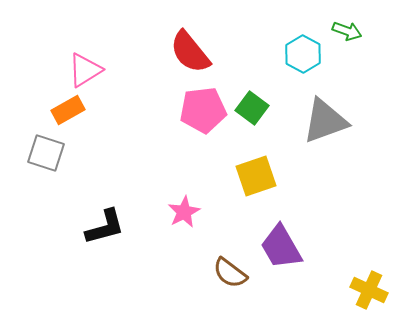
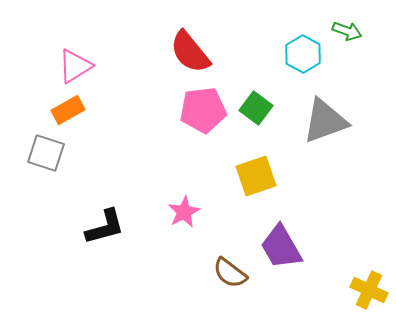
pink triangle: moved 10 px left, 4 px up
green square: moved 4 px right
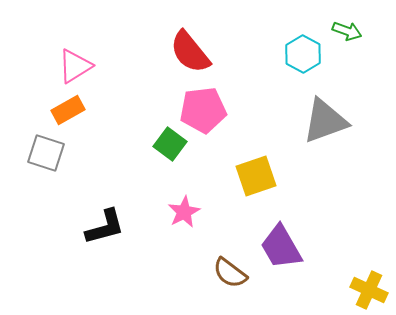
green square: moved 86 px left, 36 px down
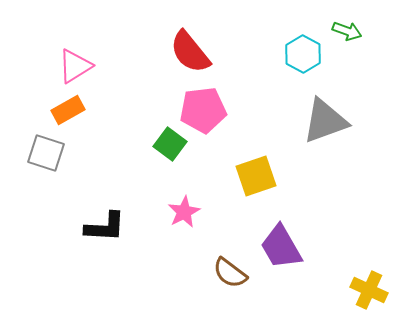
black L-shape: rotated 18 degrees clockwise
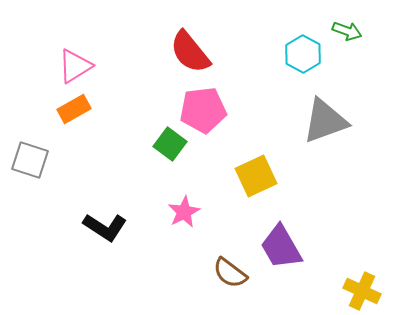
orange rectangle: moved 6 px right, 1 px up
gray square: moved 16 px left, 7 px down
yellow square: rotated 6 degrees counterclockwise
black L-shape: rotated 30 degrees clockwise
yellow cross: moved 7 px left, 1 px down
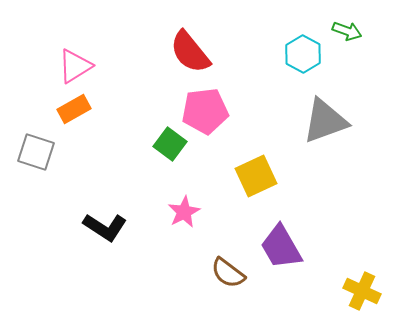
pink pentagon: moved 2 px right, 1 px down
gray square: moved 6 px right, 8 px up
brown semicircle: moved 2 px left
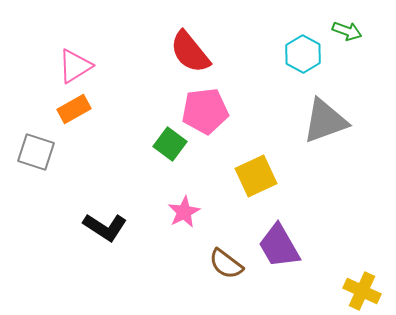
purple trapezoid: moved 2 px left, 1 px up
brown semicircle: moved 2 px left, 9 px up
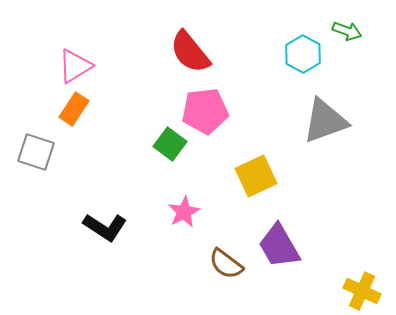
orange rectangle: rotated 28 degrees counterclockwise
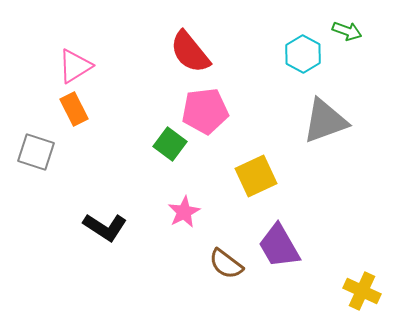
orange rectangle: rotated 60 degrees counterclockwise
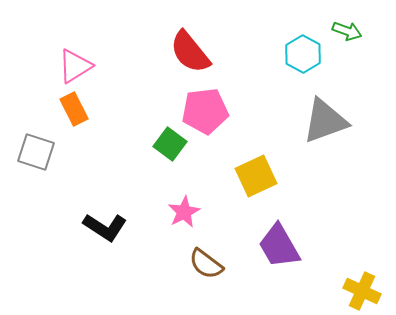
brown semicircle: moved 20 px left
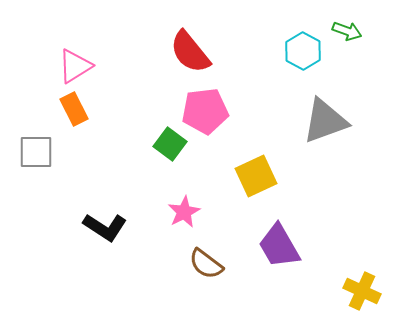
cyan hexagon: moved 3 px up
gray square: rotated 18 degrees counterclockwise
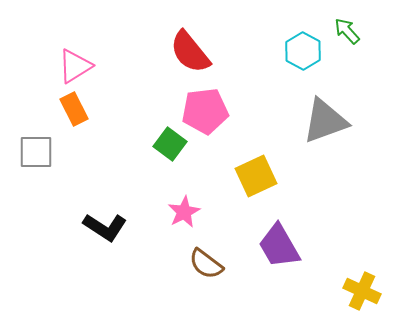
green arrow: rotated 152 degrees counterclockwise
